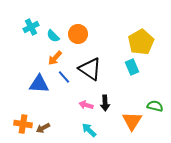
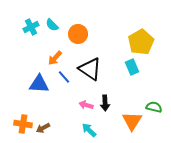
cyan semicircle: moved 1 px left, 11 px up
green semicircle: moved 1 px left, 1 px down
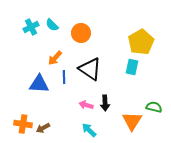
orange circle: moved 3 px right, 1 px up
cyan rectangle: rotated 35 degrees clockwise
blue line: rotated 40 degrees clockwise
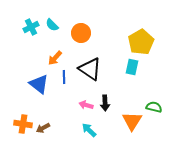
blue triangle: rotated 35 degrees clockwise
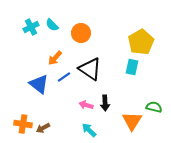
blue line: rotated 56 degrees clockwise
